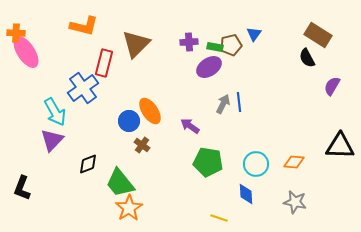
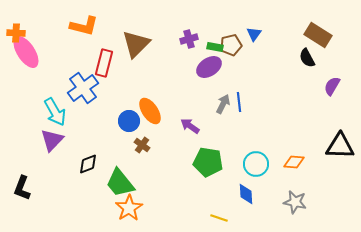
purple cross: moved 3 px up; rotated 12 degrees counterclockwise
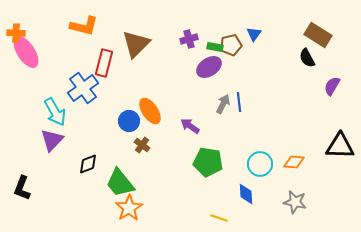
cyan circle: moved 4 px right
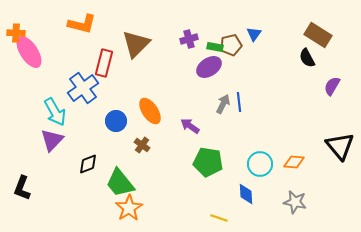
orange L-shape: moved 2 px left, 2 px up
pink ellipse: moved 3 px right
blue circle: moved 13 px left
black triangle: rotated 48 degrees clockwise
